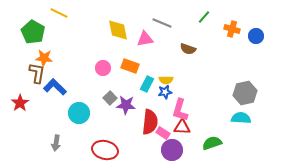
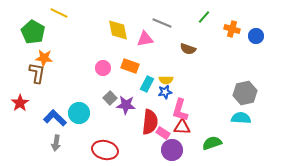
blue L-shape: moved 31 px down
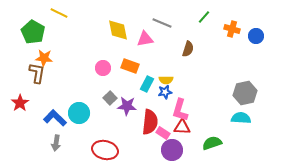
brown semicircle: rotated 91 degrees counterclockwise
purple star: moved 1 px right, 1 px down
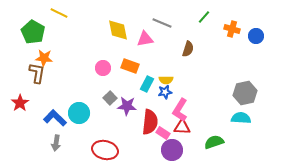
pink L-shape: rotated 15 degrees clockwise
green semicircle: moved 2 px right, 1 px up
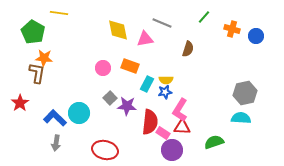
yellow line: rotated 18 degrees counterclockwise
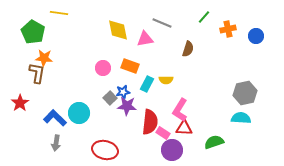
orange cross: moved 4 px left; rotated 28 degrees counterclockwise
blue star: moved 42 px left
red triangle: moved 2 px right, 1 px down
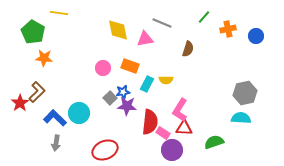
brown L-shape: moved 19 px down; rotated 35 degrees clockwise
red ellipse: rotated 35 degrees counterclockwise
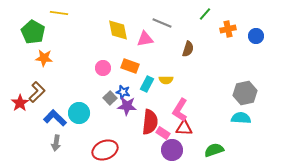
green line: moved 1 px right, 3 px up
blue star: rotated 24 degrees clockwise
green semicircle: moved 8 px down
